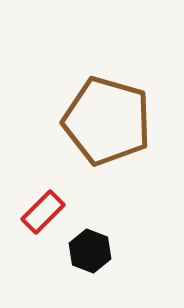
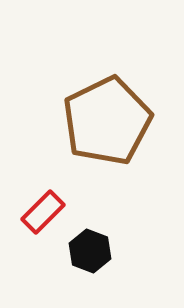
brown pentagon: rotated 30 degrees clockwise
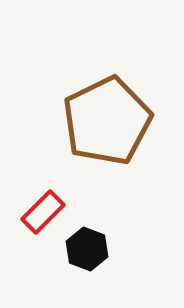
black hexagon: moved 3 px left, 2 px up
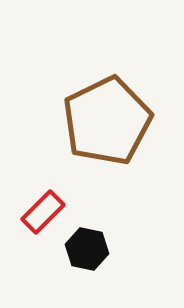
black hexagon: rotated 9 degrees counterclockwise
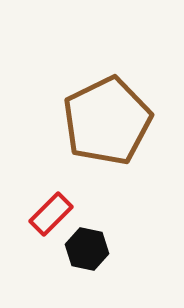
red rectangle: moved 8 px right, 2 px down
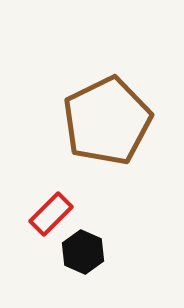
black hexagon: moved 4 px left, 3 px down; rotated 12 degrees clockwise
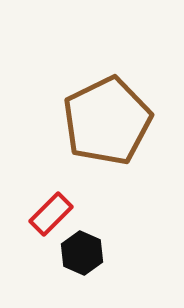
black hexagon: moved 1 px left, 1 px down
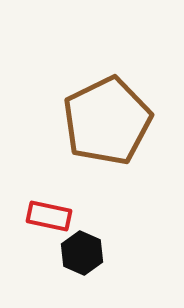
red rectangle: moved 2 px left, 2 px down; rotated 57 degrees clockwise
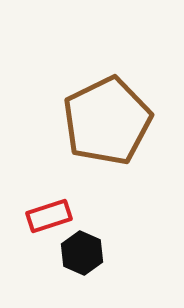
red rectangle: rotated 30 degrees counterclockwise
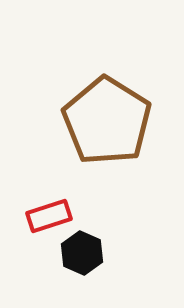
brown pentagon: rotated 14 degrees counterclockwise
